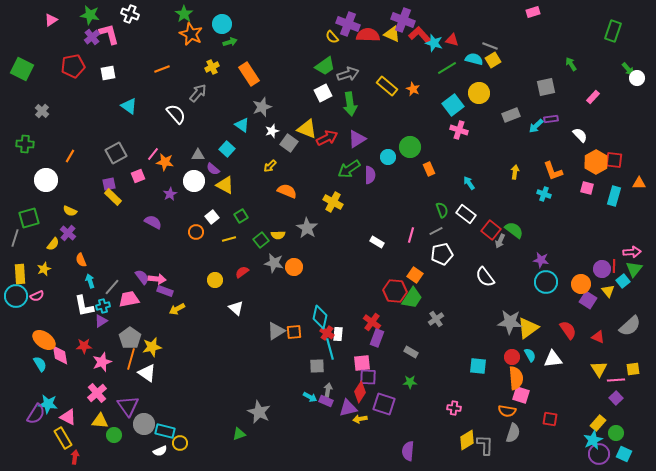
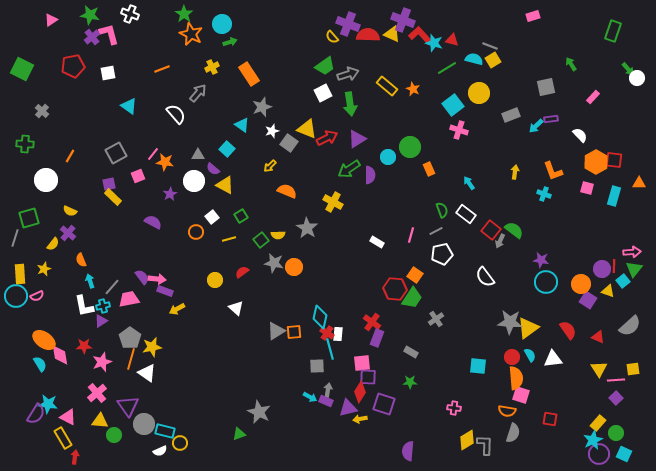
pink rectangle at (533, 12): moved 4 px down
red hexagon at (395, 291): moved 2 px up
yellow triangle at (608, 291): rotated 32 degrees counterclockwise
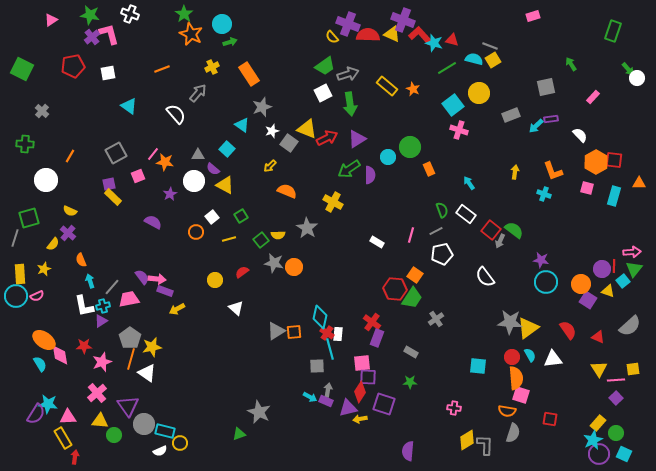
pink triangle at (68, 417): rotated 30 degrees counterclockwise
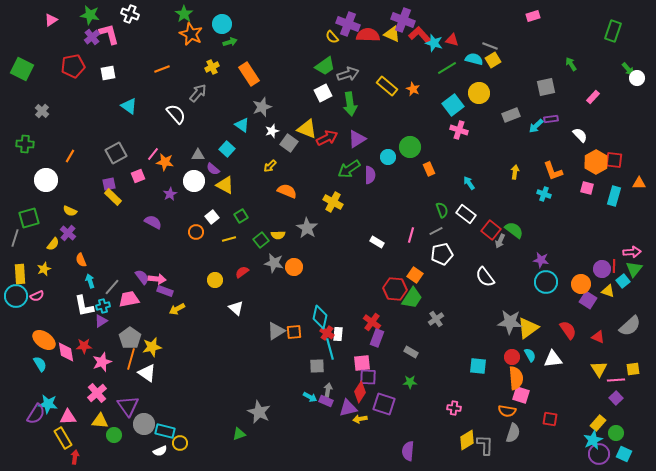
pink diamond at (60, 355): moved 6 px right, 3 px up
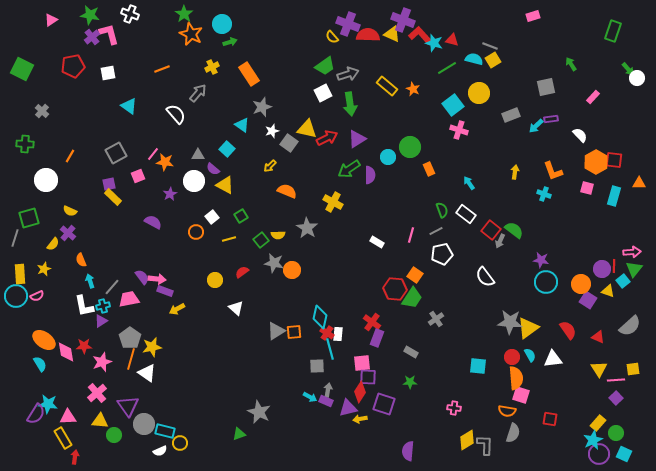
yellow triangle at (307, 129): rotated 10 degrees counterclockwise
orange circle at (294, 267): moved 2 px left, 3 px down
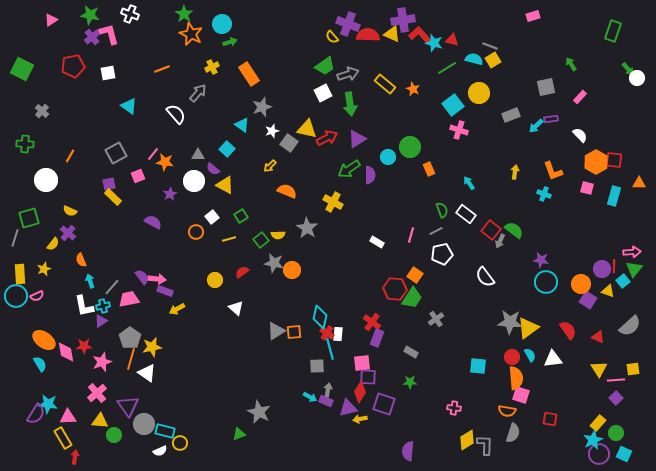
purple cross at (403, 20): rotated 30 degrees counterclockwise
yellow rectangle at (387, 86): moved 2 px left, 2 px up
pink rectangle at (593, 97): moved 13 px left
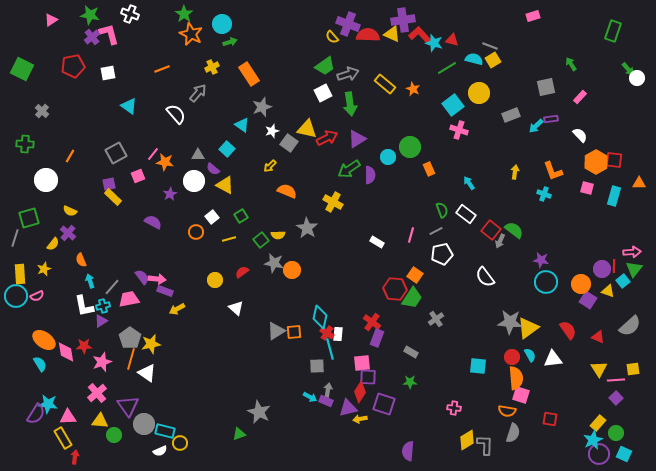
yellow star at (152, 347): moved 1 px left, 3 px up
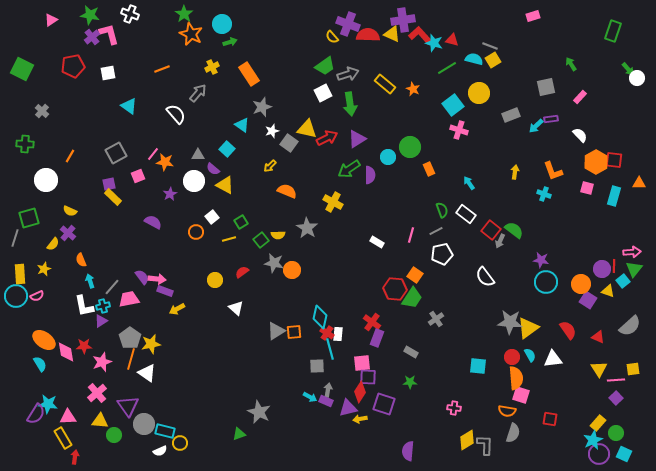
green square at (241, 216): moved 6 px down
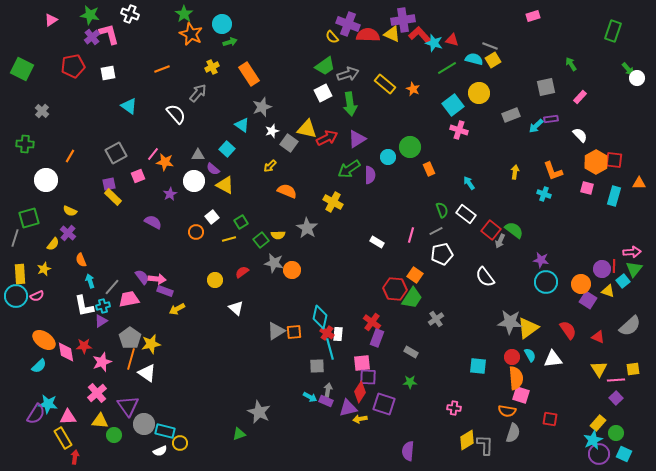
cyan semicircle at (40, 364): moved 1 px left, 2 px down; rotated 77 degrees clockwise
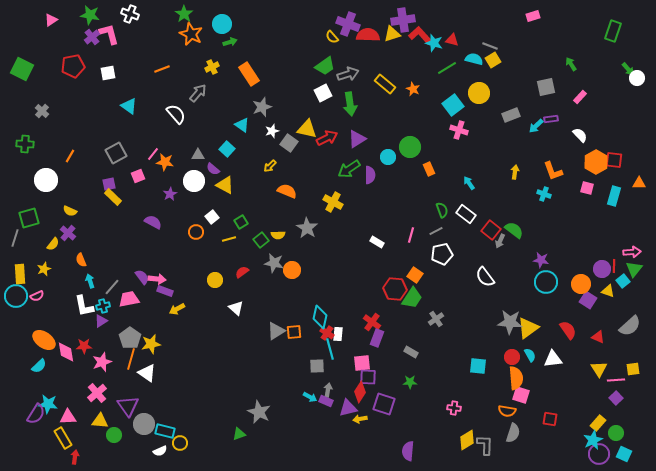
yellow triangle at (392, 34): rotated 42 degrees counterclockwise
